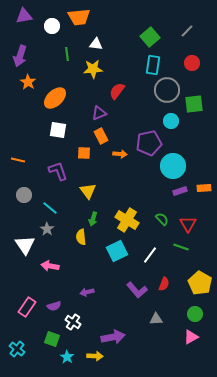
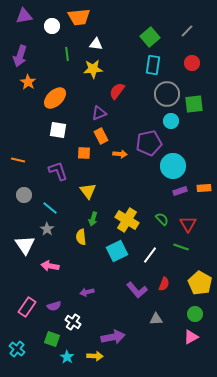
gray circle at (167, 90): moved 4 px down
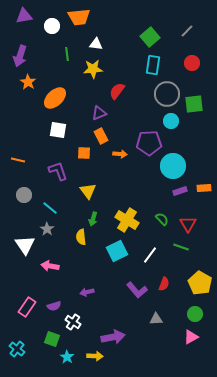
purple pentagon at (149, 143): rotated 10 degrees clockwise
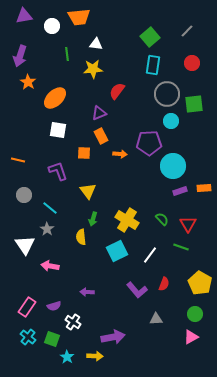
purple arrow at (87, 292): rotated 16 degrees clockwise
cyan cross at (17, 349): moved 11 px right, 12 px up
